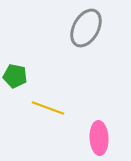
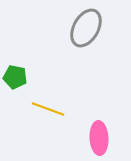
green pentagon: moved 1 px down
yellow line: moved 1 px down
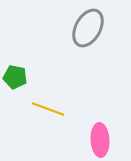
gray ellipse: moved 2 px right
pink ellipse: moved 1 px right, 2 px down
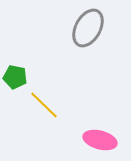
yellow line: moved 4 px left, 4 px up; rotated 24 degrees clockwise
pink ellipse: rotated 72 degrees counterclockwise
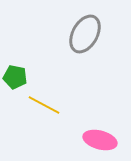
gray ellipse: moved 3 px left, 6 px down
yellow line: rotated 16 degrees counterclockwise
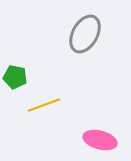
yellow line: rotated 48 degrees counterclockwise
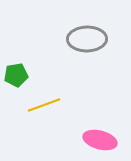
gray ellipse: moved 2 px right, 5 px down; rotated 60 degrees clockwise
green pentagon: moved 1 px right, 2 px up; rotated 20 degrees counterclockwise
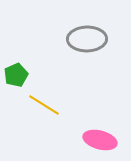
green pentagon: rotated 15 degrees counterclockwise
yellow line: rotated 52 degrees clockwise
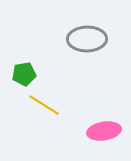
green pentagon: moved 8 px right, 1 px up; rotated 15 degrees clockwise
pink ellipse: moved 4 px right, 9 px up; rotated 24 degrees counterclockwise
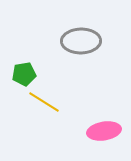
gray ellipse: moved 6 px left, 2 px down
yellow line: moved 3 px up
